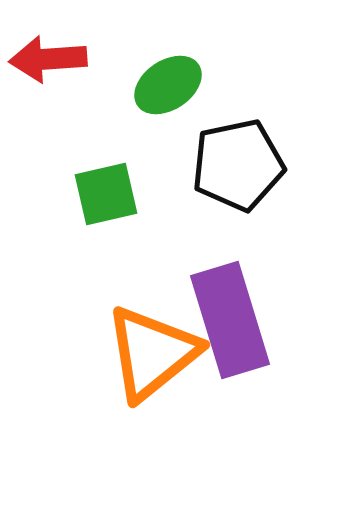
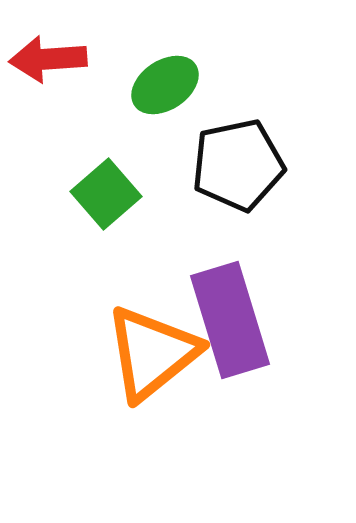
green ellipse: moved 3 px left
green square: rotated 28 degrees counterclockwise
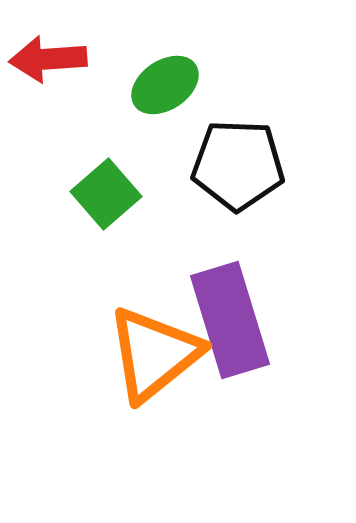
black pentagon: rotated 14 degrees clockwise
orange triangle: moved 2 px right, 1 px down
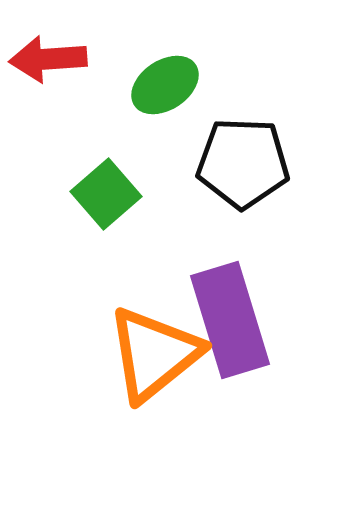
black pentagon: moved 5 px right, 2 px up
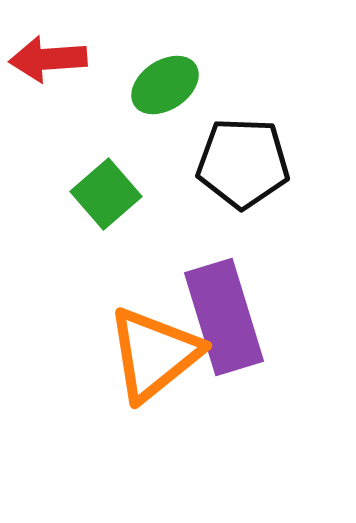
purple rectangle: moved 6 px left, 3 px up
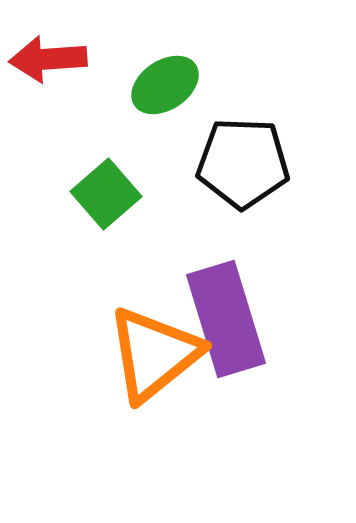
purple rectangle: moved 2 px right, 2 px down
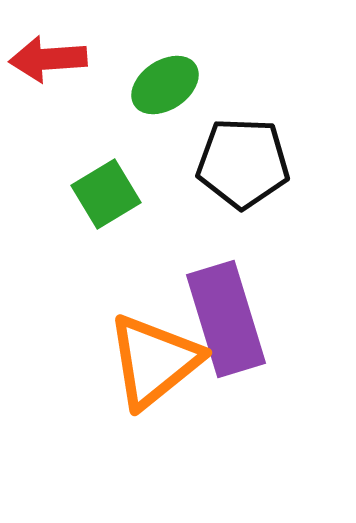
green square: rotated 10 degrees clockwise
orange triangle: moved 7 px down
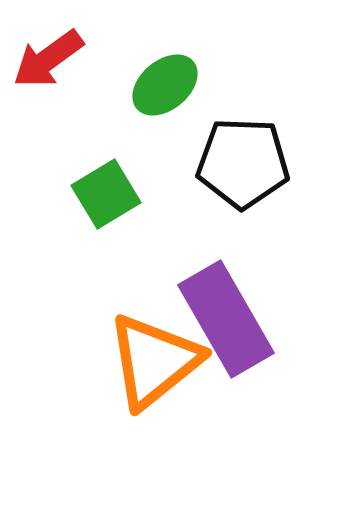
red arrow: rotated 32 degrees counterclockwise
green ellipse: rotated 6 degrees counterclockwise
purple rectangle: rotated 13 degrees counterclockwise
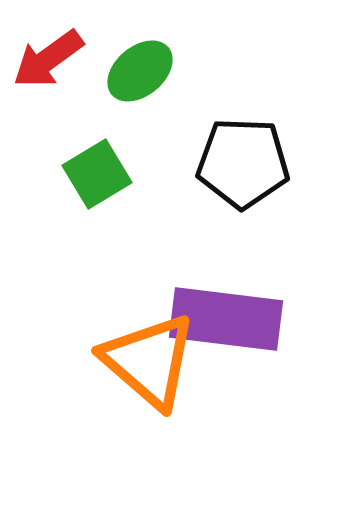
green ellipse: moved 25 px left, 14 px up
green square: moved 9 px left, 20 px up
purple rectangle: rotated 53 degrees counterclockwise
orange triangle: moved 5 px left; rotated 40 degrees counterclockwise
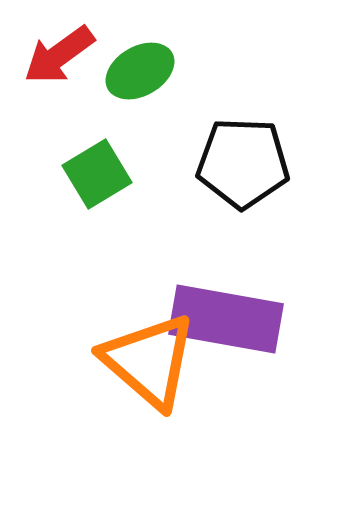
red arrow: moved 11 px right, 4 px up
green ellipse: rotated 10 degrees clockwise
purple rectangle: rotated 3 degrees clockwise
